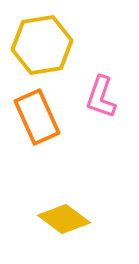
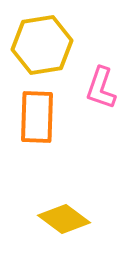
pink L-shape: moved 9 px up
orange rectangle: rotated 26 degrees clockwise
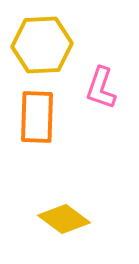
yellow hexagon: rotated 6 degrees clockwise
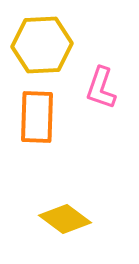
yellow diamond: moved 1 px right
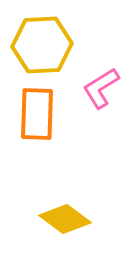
pink L-shape: rotated 39 degrees clockwise
orange rectangle: moved 3 px up
